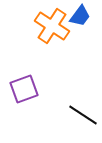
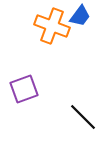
orange cross: rotated 12 degrees counterclockwise
black line: moved 2 px down; rotated 12 degrees clockwise
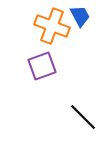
blue trapezoid: rotated 65 degrees counterclockwise
purple square: moved 18 px right, 23 px up
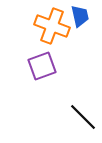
blue trapezoid: rotated 15 degrees clockwise
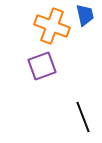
blue trapezoid: moved 5 px right, 1 px up
black line: rotated 24 degrees clockwise
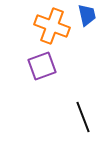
blue trapezoid: moved 2 px right
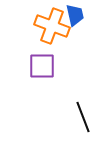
blue trapezoid: moved 12 px left
purple square: rotated 20 degrees clockwise
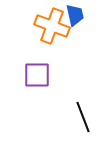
purple square: moved 5 px left, 9 px down
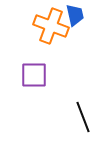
orange cross: moved 1 px left
purple square: moved 3 px left
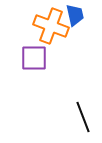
purple square: moved 17 px up
